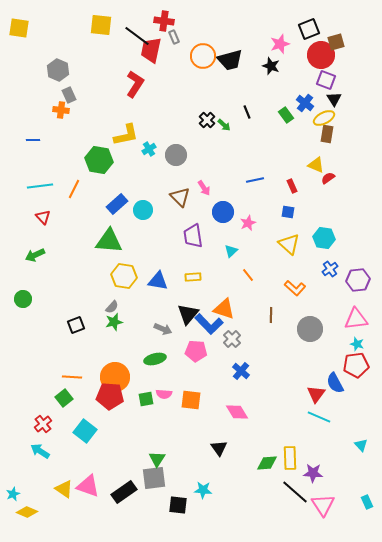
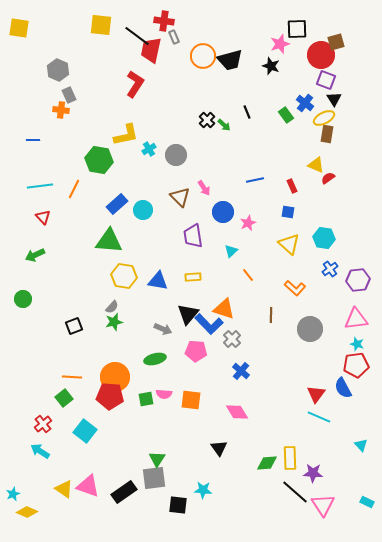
black square at (309, 29): moved 12 px left; rotated 20 degrees clockwise
black square at (76, 325): moved 2 px left, 1 px down
blue semicircle at (335, 383): moved 8 px right, 5 px down
cyan rectangle at (367, 502): rotated 40 degrees counterclockwise
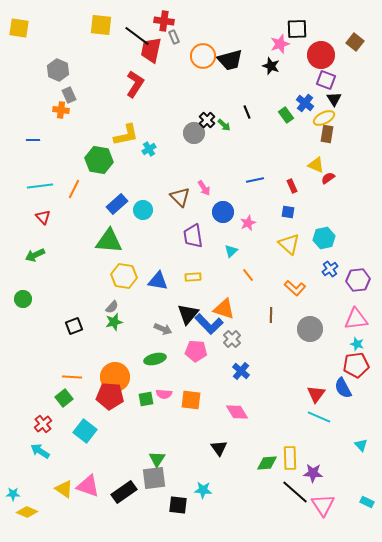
brown square at (336, 42): moved 19 px right; rotated 36 degrees counterclockwise
gray circle at (176, 155): moved 18 px right, 22 px up
cyan hexagon at (324, 238): rotated 20 degrees counterclockwise
cyan star at (13, 494): rotated 24 degrees clockwise
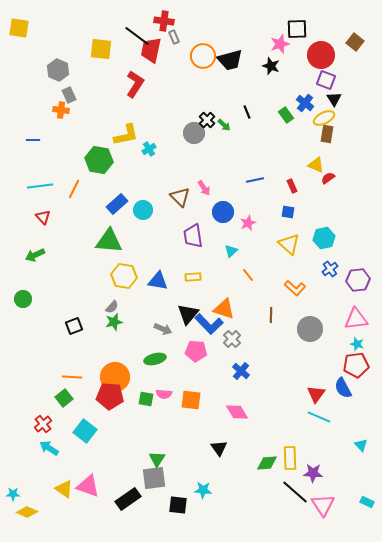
yellow square at (101, 25): moved 24 px down
green square at (146, 399): rotated 21 degrees clockwise
cyan arrow at (40, 451): moved 9 px right, 3 px up
black rectangle at (124, 492): moved 4 px right, 7 px down
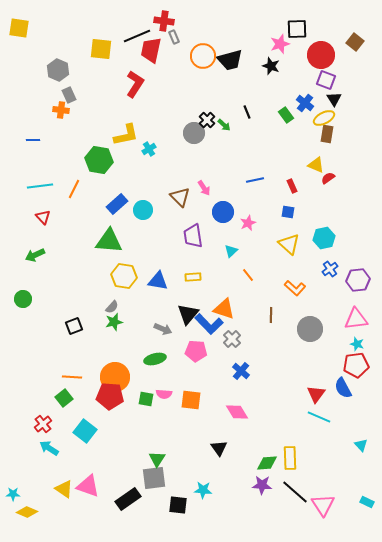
black line at (137, 36): rotated 60 degrees counterclockwise
purple star at (313, 473): moved 51 px left, 12 px down
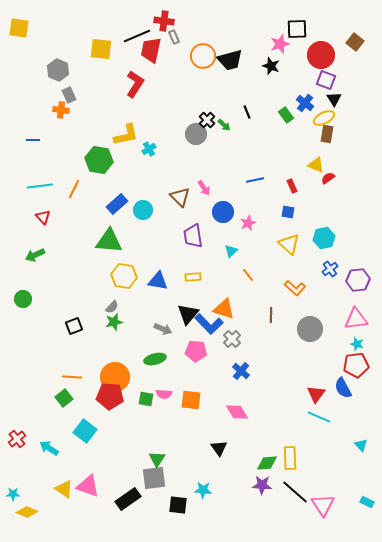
gray circle at (194, 133): moved 2 px right, 1 px down
red cross at (43, 424): moved 26 px left, 15 px down
